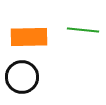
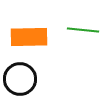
black circle: moved 2 px left, 2 px down
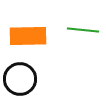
orange rectangle: moved 1 px left, 1 px up
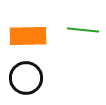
black circle: moved 6 px right, 1 px up
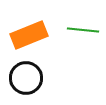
orange rectangle: moved 1 px right, 1 px up; rotated 21 degrees counterclockwise
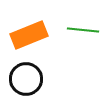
black circle: moved 1 px down
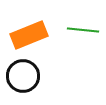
black circle: moved 3 px left, 3 px up
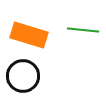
orange rectangle: rotated 39 degrees clockwise
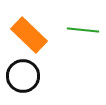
orange rectangle: rotated 27 degrees clockwise
